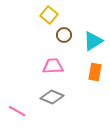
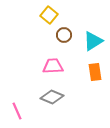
orange rectangle: rotated 18 degrees counterclockwise
pink line: rotated 36 degrees clockwise
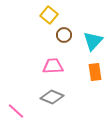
cyan triangle: rotated 15 degrees counterclockwise
pink line: moved 1 px left; rotated 24 degrees counterclockwise
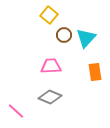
cyan triangle: moved 7 px left, 3 px up
pink trapezoid: moved 2 px left
gray diamond: moved 2 px left
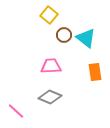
cyan triangle: rotated 35 degrees counterclockwise
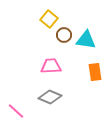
yellow square: moved 4 px down
cyan triangle: moved 2 px down; rotated 30 degrees counterclockwise
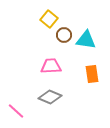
orange rectangle: moved 3 px left, 2 px down
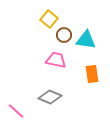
pink trapezoid: moved 5 px right, 6 px up; rotated 15 degrees clockwise
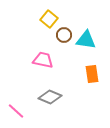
pink trapezoid: moved 13 px left
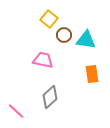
gray diamond: rotated 65 degrees counterclockwise
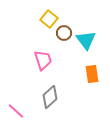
brown circle: moved 2 px up
cyan triangle: rotated 45 degrees clockwise
pink trapezoid: rotated 60 degrees clockwise
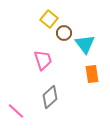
cyan triangle: moved 1 px left, 4 px down
